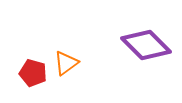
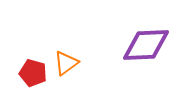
purple diamond: rotated 48 degrees counterclockwise
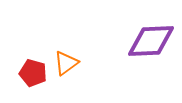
purple diamond: moved 5 px right, 4 px up
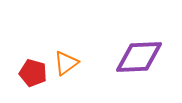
purple diamond: moved 12 px left, 16 px down
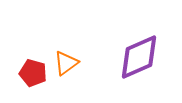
purple diamond: rotated 21 degrees counterclockwise
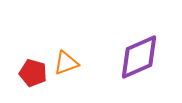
orange triangle: rotated 16 degrees clockwise
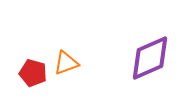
purple diamond: moved 11 px right, 1 px down
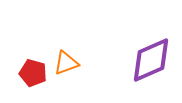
purple diamond: moved 1 px right, 2 px down
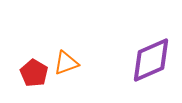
red pentagon: moved 1 px right; rotated 16 degrees clockwise
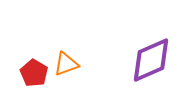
orange triangle: moved 1 px down
